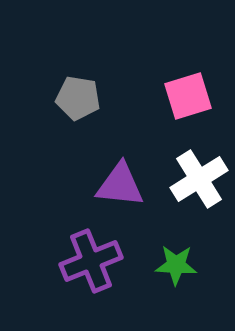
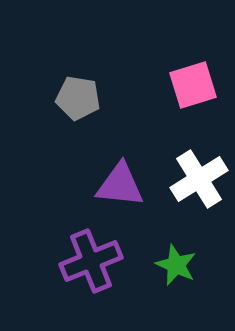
pink square: moved 5 px right, 11 px up
green star: rotated 21 degrees clockwise
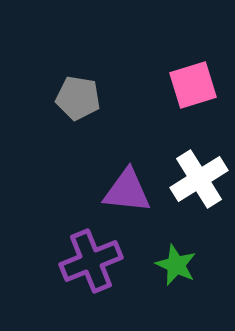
purple triangle: moved 7 px right, 6 px down
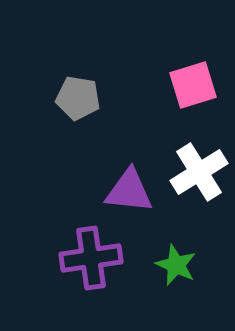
white cross: moved 7 px up
purple triangle: moved 2 px right
purple cross: moved 3 px up; rotated 14 degrees clockwise
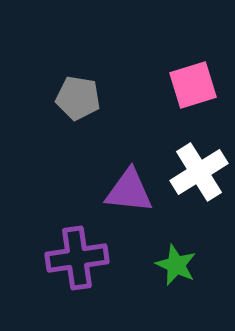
purple cross: moved 14 px left
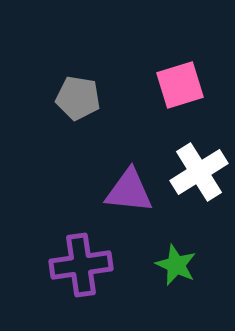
pink square: moved 13 px left
purple cross: moved 4 px right, 7 px down
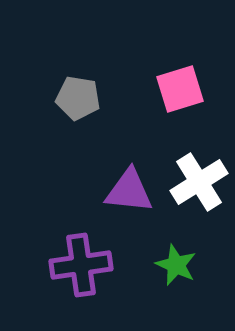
pink square: moved 4 px down
white cross: moved 10 px down
